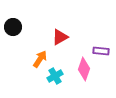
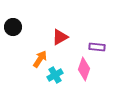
purple rectangle: moved 4 px left, 4 px up
cyan cross: moved 1 px up
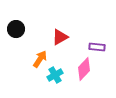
black circle: moved 3 px right, 2 px down
pink diamond: rotated 25 degrees clockwise
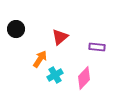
red triangle: rotated 12 degrees counterclockwise
pink diamond: moved 9 px down
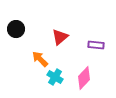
purple rectangle: moved 1 px left, 2 px up
orange arrow: rotated 78 degrees counterclockwise
cyan cross: moved 2 px down; rotated 28 degrees counterclockwise
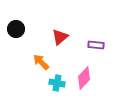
orange arrow: moved 1 px right, 3 px down
cyan cross: moved 2 px right, 6 px down; rotated 21 degrees counterclockwise
